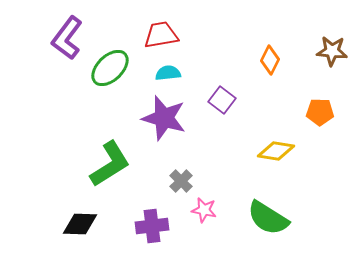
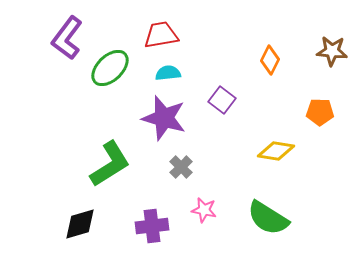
gray cross: moved 14 px up
black diamond: rotated 18 degrees counterclockwise
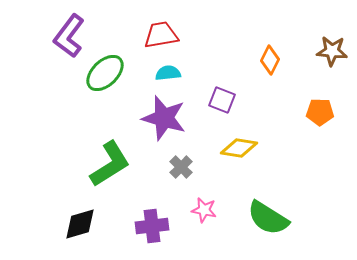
purple L-shape: moved 2 px right, 2 px up
green ellipse: moved 5 px left, 5 px down
purple square: rotated 16 degrees counterclockwise
yellow diamond: moved 37 px left, 3 px up
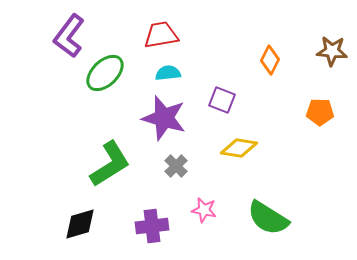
gray cross: moved 5 px left, 1 px up
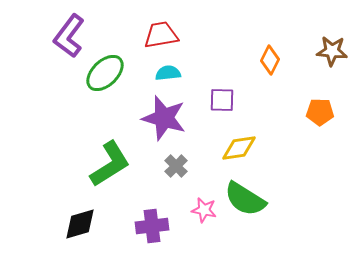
purple square: rotated 20 degrees counterclockwise
yellow diamond: rotated 18 degrees counterclockwise
green semicircle: moved 23 px left, 19 px up
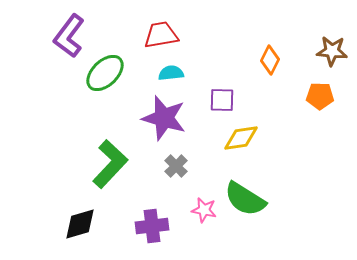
cyan semicircle: moved 3 px right
orange pentagon: moved 16 px up
yellow diamond: moved 2 px right, 10 px up
green L-shape: rotated 15 degrees counterclockwise
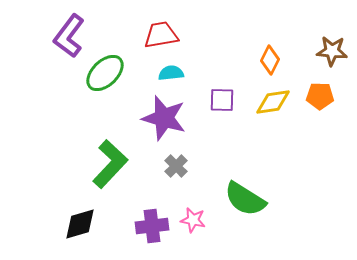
yellow diamond: moved 32 px right, 36 px up
pink star: moved 11 px left, 10 px down
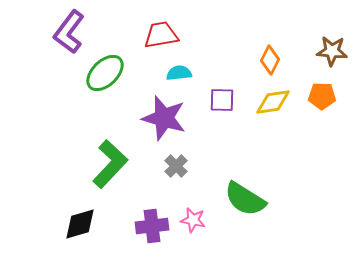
purple L-shape: moved 4 px up
cyan semicircle: moved 8 px right
orange pentagon: moved 2 px right
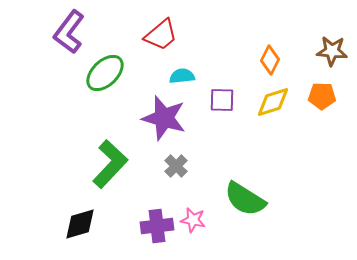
red trapezoid: rotated 150 degrees clockwise
cyan semicircle: moved 3 px right, 3 px down
yellow diamond: rotated 9 degrees counterclockwise
purple cross: moved 5 px right
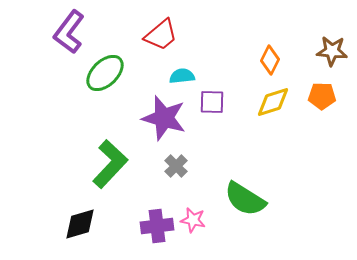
purple square: moved 10 px left, 2 px down
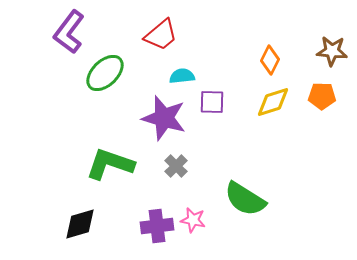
green L-shape: rotated 114 degrees counterclockwise
